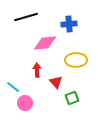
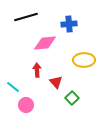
yellow ellipse: moved 8 px right
green square: rotated 24 degrees counterclockwise
pink circle: moved 1 px right, 2 px down
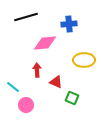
red triangle: rotated 24 degrees counterclockwise
green square: rotated 24 degrees counterclockwise
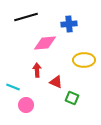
cyan line: rotated 16 degrees counterclockwise
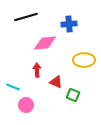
green square: moved 1 px right, 3 px up
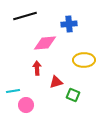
black line: moved 1 px left, 1 px up
red arrow: moved 2 px up
red triangle: rotated 40 degrees counterclockwise
cyan line: moved 4 px down; rotated 32 degrees counterclockwise
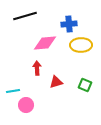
yellow ellipse: moved 3 px left, 15 px up
green square: moved 12 px right, 10 px up
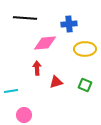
black line: moved 2 px down; rotated 20 degrees clockwise
yellow ellipse: moved 4 px right, 4 px down
cyan line: moved 2 px left
pink circle: moved 2 px left, 10 px down
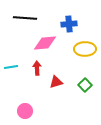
green square: rotated 24 degrees clockwise
cyan line: moved 24 px up
pink circle: moved 1 px right, 4 px up
